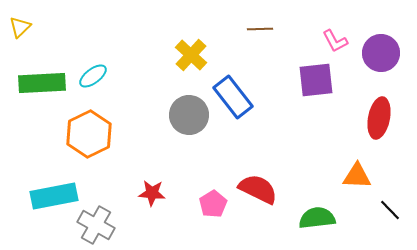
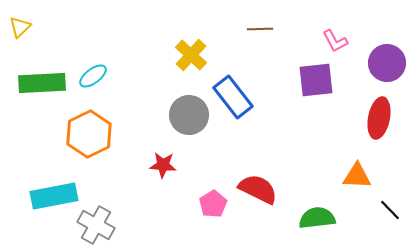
purple circle: moved 6 px right, 10 px down
red star: moved 11 px right, 28 px up
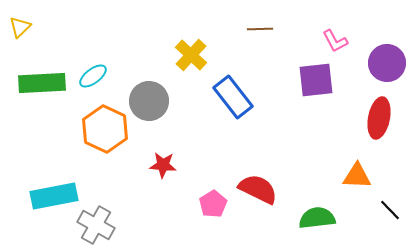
gray circle: moved 40 px left, 14 px up
orange hexagon: moved 16 px right, 5 px up; rotated 9 degrees counterclockwise
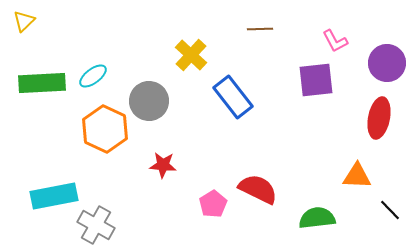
yellow triangle: moved 4 px right, 6 px up
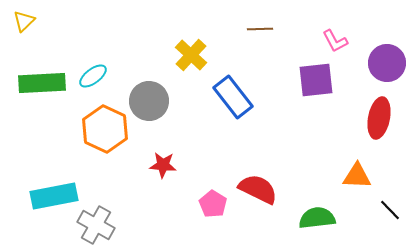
pink pentagon: rotated 8 degrees counterclockwise
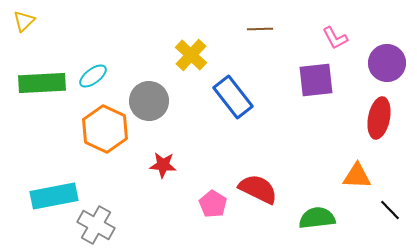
pink L-shape: moved 3 px up
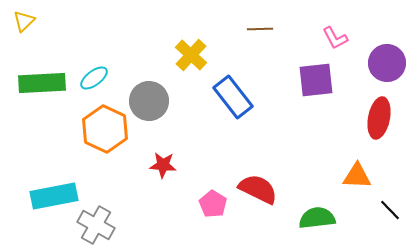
cyan ellipse: moved 1 px right, 2 px down
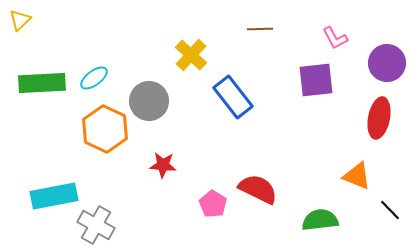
yellow triangle: moved 4 px left, 1 px up
orange triangle: rotated 20 degrees clockwise
green semicircle: moved 3 px right, 2 px down
